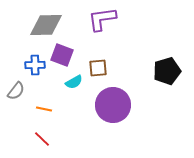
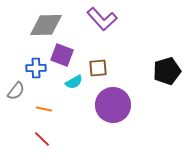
purple L-shape: rotated 124 degrees counterclockwise
blue cross: moved 1 px right, 3 px down
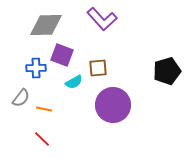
gray semicircle: moved 5 px right, 7 px down
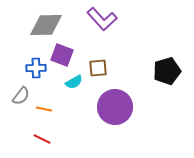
gray semicircle: moved 2 px up
purple circle: moved 2 px right, 2 px down
red line: rotated 18 degrees counterclockwise
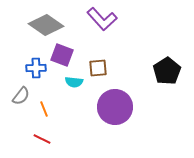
gray diamond: rotated 36 degrees clockwise
black pentagon: rotated 16 degrees counterclockwise
cyan semicircle: rotated 36 degrees clockwise
orange line: rotated 56 degrees clockwise
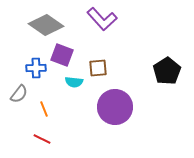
gray semicircle: moved 2 px left, 2 px up
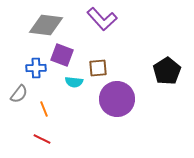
gray diamond: rotated 28 degrees counterclockwise
purple circle: moved 2 px right, 8 px up
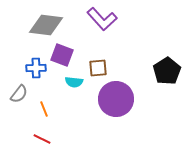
purple circle: moved 1 px left
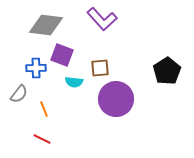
brown square: moved 2 px right
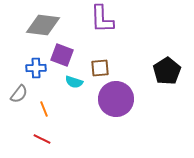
purple L-shape: rotated 40 degrees clockwise
gray diamond: moved 3 px left
cyan semicircle: rotated 12 degrees clockwise
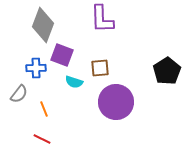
gray diamond: rotated 76 degrees counterclockwise
purple circle: moved 3 px down
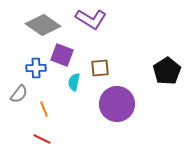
purple L-shape: moved 11 px left; rotated 56 degrees counterclockwise
gray diamond: rotated 76 degrees counterclockwise
cyan semicircle: rotated 84 degrees clockwise
purple circle: moved 1 px right, 2 px down
